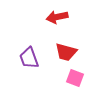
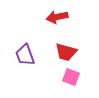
purple trapezoid: moved 4 px left, 3 px up
pink square: moved 4 px left, 1 px up
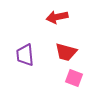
purple trapezoid: rotated 15 degrees clockwise
pink square: moved 3 px right, 1 px down
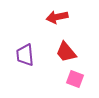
red trapezoid: rotated 35 degrees clockwise
pink square: moved 1 px right, 1 px down
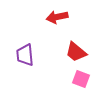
red trapezoid: moved 10 px right; rotated 10 degrees counterclockwise
pink square: moved 6 px right
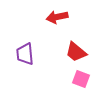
purple trapezoid: moved 1 px up
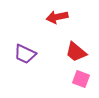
purple trapezoid: rotated 60 degrees counterclockwise
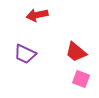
red arrow: moved 20 px left, 2 px up
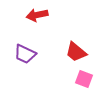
pink square: moved 3 px right
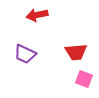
red trapezoid: rotated 45 degrees counterclockwise
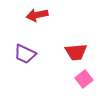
pink square: rotated 30 degrees clockwise
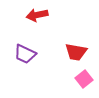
red trapezoid: rotated 15 degrees clockwise
